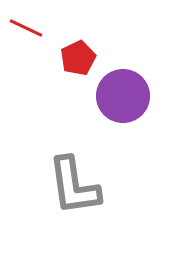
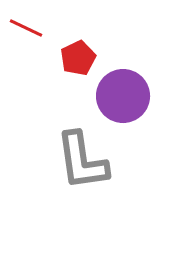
gray L-shape: moved 8 px right, 25 px up
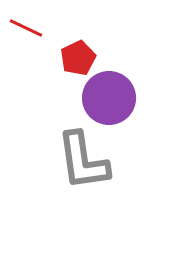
purple circle: moved 14 px left, 2 px down
gray L-shape: moved 1 px right
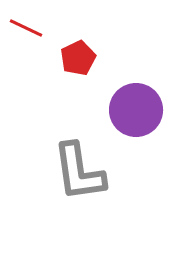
purple circle: moved 27 px right, 12 px down
gray L-shape: moved 4 px left, 11 px down
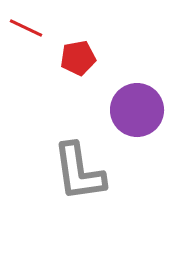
red pentagon: rotated 16 degrees clockwise
purple circle: moved 1 px right
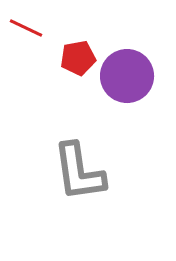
purple circle: moved 10 px left, 34 px up
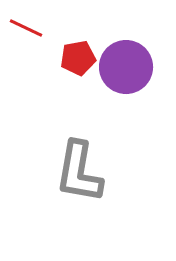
purple circle: moved 1 px left, 9 px up
gray L-shape: rotated 18 degrees clockwise
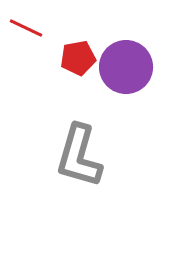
gray L-shape: moved 16 px up; rotated 6 degrees clockwise
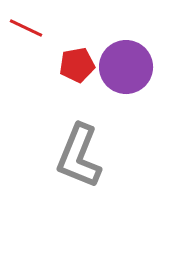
red pentagon: moved 1 px left, 7 px down
gray L-shape: rotated 6 degrees clockwise
